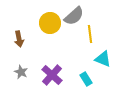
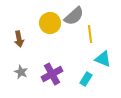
purple cross: moved 1 px up; rotated 20 degrees clockwise
cyan rectangle: rotated 64 degrees clockwise
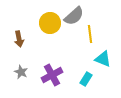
purple cross: moved 1 px down
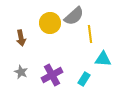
brown arrow: moved 2 px right, 1 px up
cyan triangle: rotated 18 degrees counterclockwise
cyan rectangle: moved 2 px left
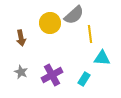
gray semicircle: moved 1 px up
cyan triangle: moved 1 px left, 1 px up
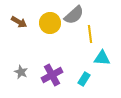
brown arrow: moved 2 px left, 16 px up; rotated 49 degrees counterclockwise
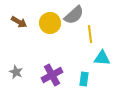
gray star: moved 5 px left
cyan rectangle: rotated 24 degrees counterclockwise
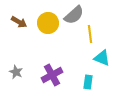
yellow circle: moved 2 px left
cyan triangle: rotated 18 degrees clockwise
cyan rectangle: moved 4 px right, 3 px down
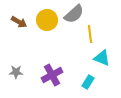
gray semicircle: moved 1 px up
yellow circle: moved 1 px left, 3 px up
gray star: rotated 24 degrees counterclockwise
cyan rectangle: rotated 24 degrees clockwise
